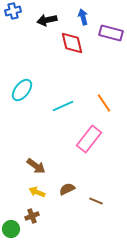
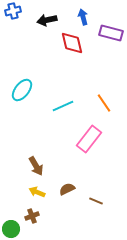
brown arrow: rotated 24 degrees clockwise
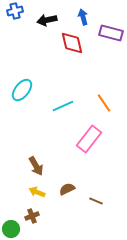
blue cross: moved 2 px right
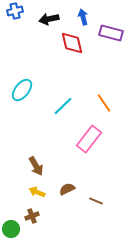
black arrow: moved 2 px right, 1 px up
cyan line: rotated 20 degrees counterclockwise
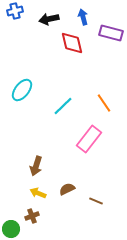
brown arrow: rotated 48 degrees clockwise
yellow arrow: moved 1 px right, 1 px down
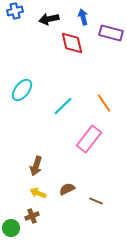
green circle: moved 1 px up
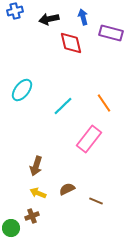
red diamond: moved 1 px left
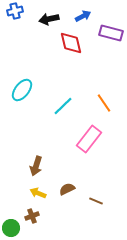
blue arrow: moved 1 px up; rotated 77 degrees clockwise
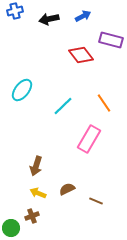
purple rectangle: moved 7 px down
red diamond: moved 10 px right, 12 px down; rotated 25 degrees counterclockwise
pink rectangle: rotated 8 degrees counterclockwise
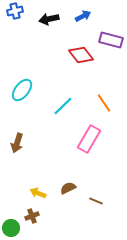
brown arrow: moved 19 px left, 23 px up
brown semicircle: moved 1 px right, 1 px up
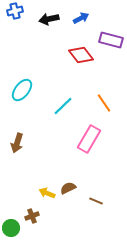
blue arrow: moved 2 px left, 2 px down
yellow arrow: moved 9 px right
